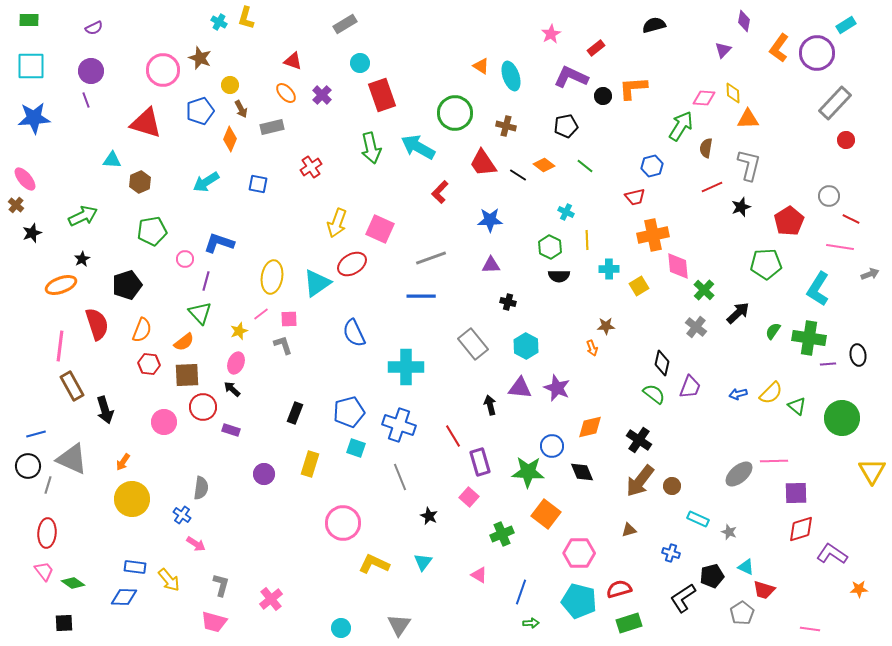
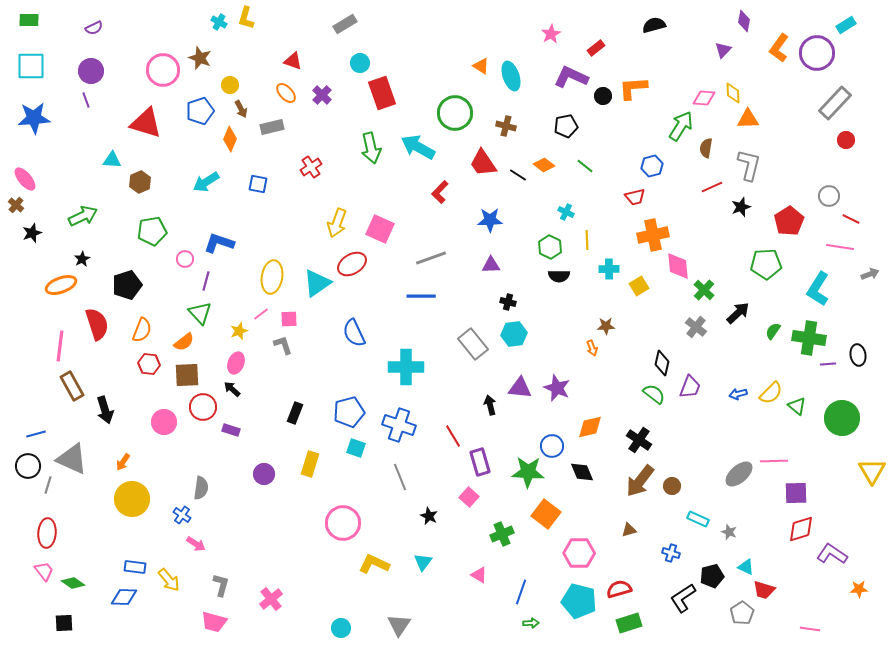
red rectangle at (382, 95): moved 2 px up
cyan hexagon at (526, 346): moved 12 px left, 12 px up; rotated 25 degrees clockwise
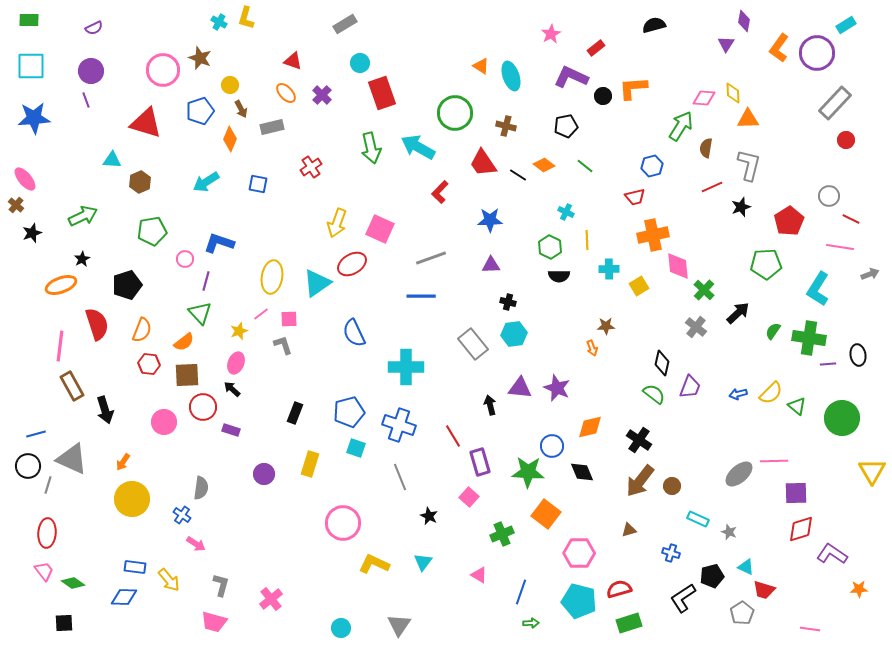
purple triangle at (723, 50): moved 3 px right, 6 px up; rotated 12 degrees counterclockwise
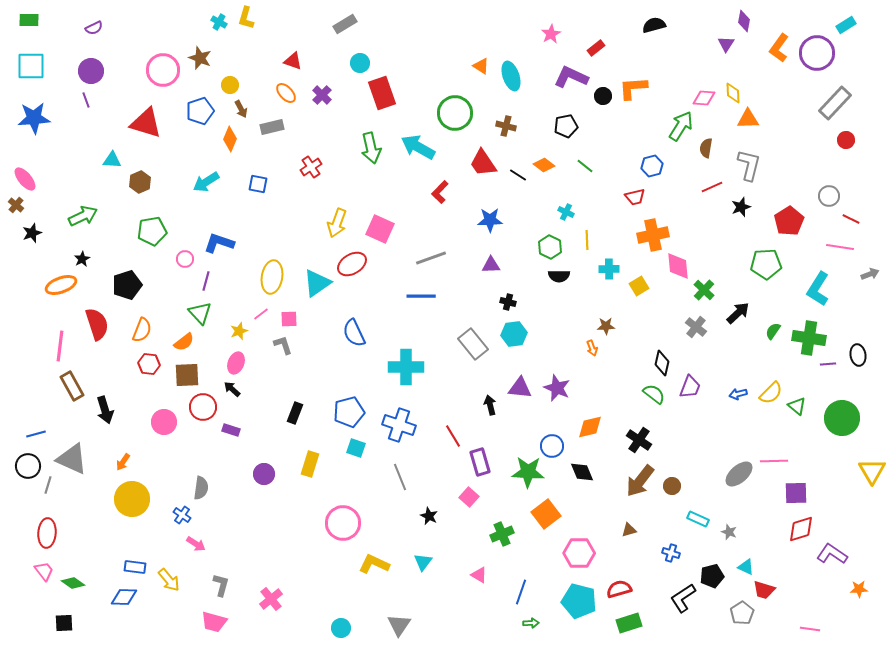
orange square at (546, 514): rotated 16 degrees clockwise
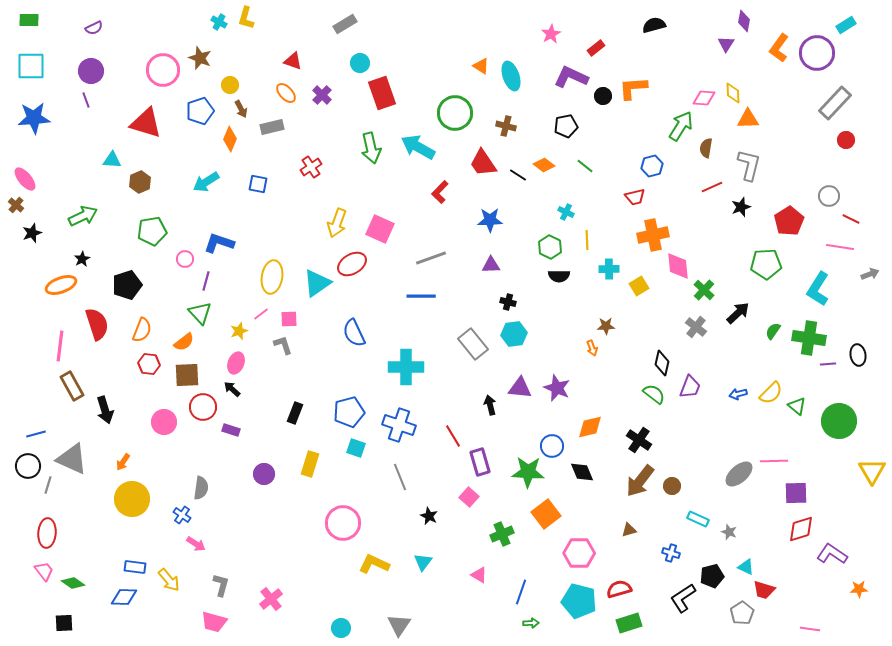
green circle at (842, 418): moved 3 px left, 3 px down
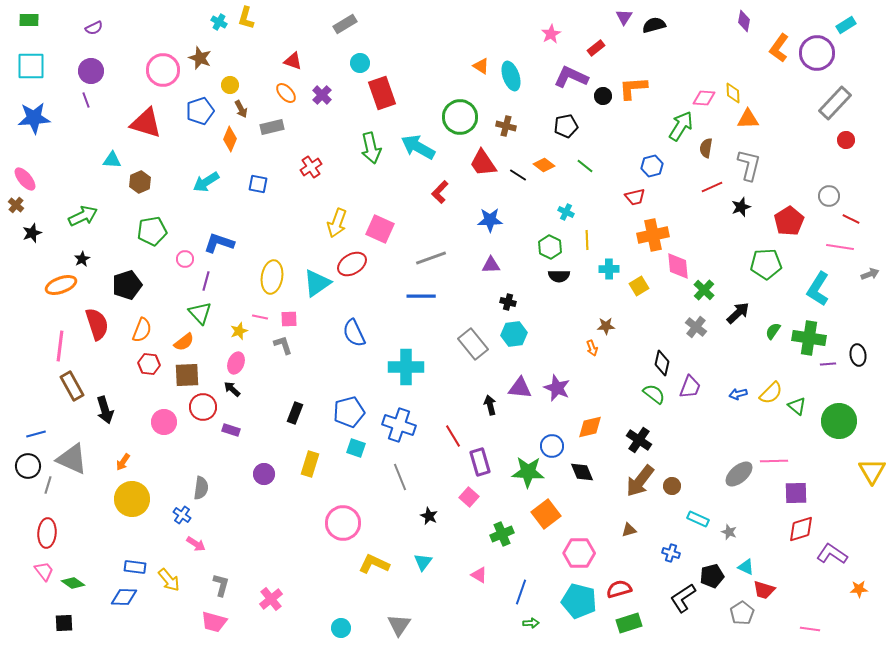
purple triangle at (726, 44): moved 102 px left, 27 px up
green circle at (455, 113): moved 5 px right, 4 px down
pink line at (261, 314): moved 1 px left, 3 px down; rotated 49 degrees clockwise
